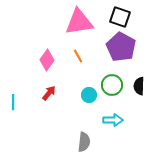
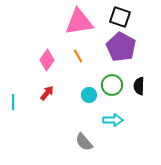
red arrow: moved 2 px left
gray semicircle: rotated 132 degrees clockwise
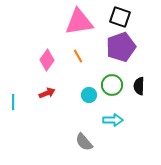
purple pentagon: rotated 24 degrees clockwise
red arrow: rotated 28 degrees clockwise
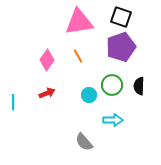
black square: moved 1 px right
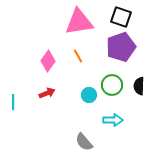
pink diamond: moved 1 px right, 1 px down
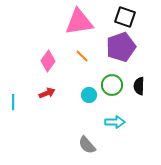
black square: moved 4 px right
orange line: moved 4 px right; rotated 16 degrees counterclockwise
cyan arrow: moved 2 px right, 2 px down
gray semicircle: moved 3 px right, 3 px down
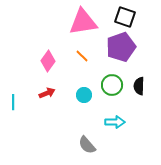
pink triangle: moved 4 px right
cyan circle: moved 5 px left
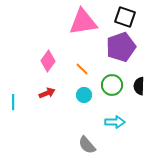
orange line: moved 13 px down
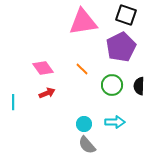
black square: moved 1 px right, 2 px up
purple pentagon: rotated 8 degrees counterclockwise
pink diamond: moved 5 px left, 7 px down; rotated 70 degrees counterclockwise
cyan circle: moved 29 px down
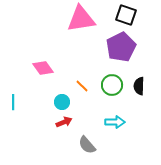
pink triangle: moved 2 px left, 3 px up
orange line: moved 17 px down
red arrow: moved 17 px right, 29 px down
cyan circle: moved 22 px left, 22 px up
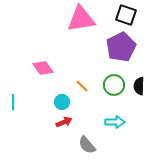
green circle: moved 2 px right
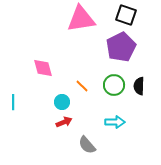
pink diamond: rotated 20 degrees clockwise
